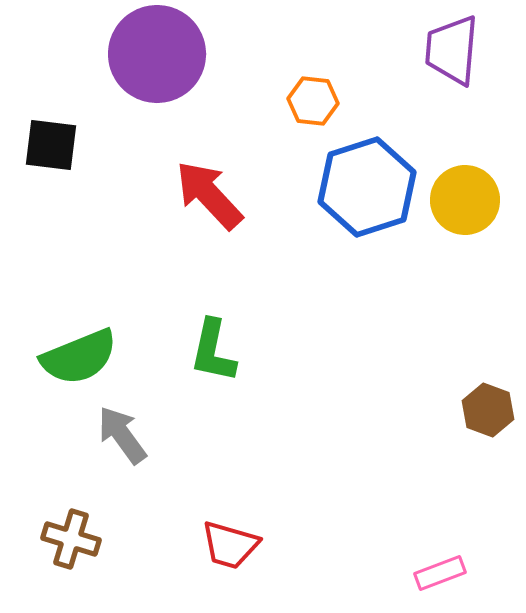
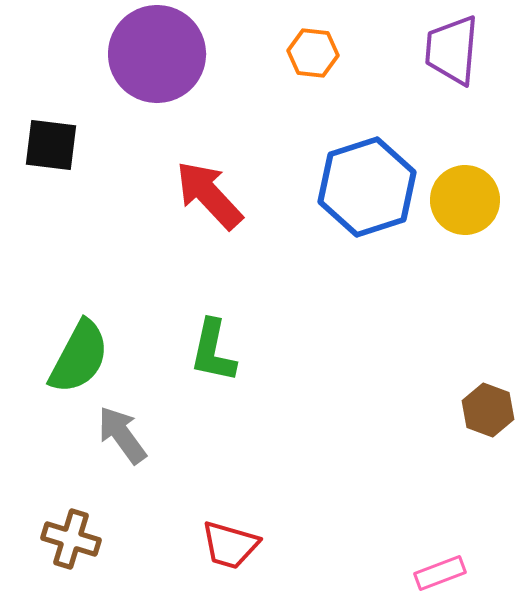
orange hexagon: moved 48 px up
green semicircle: rotated 40 degrees counterclockwise
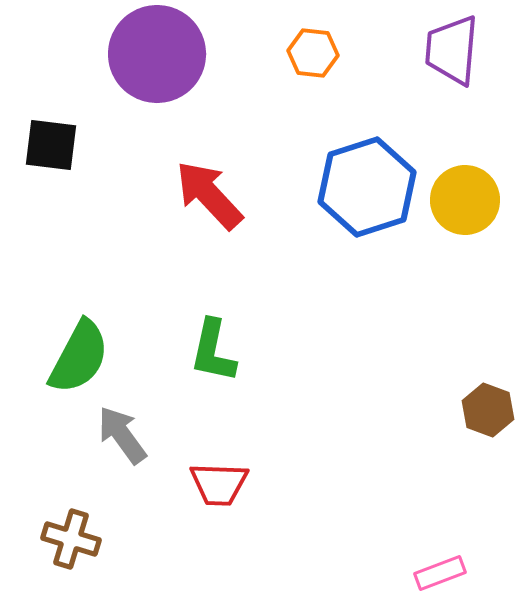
red trapezoid: moved 11 px left, 61 px up; rotated 14 degrees counterclockwise
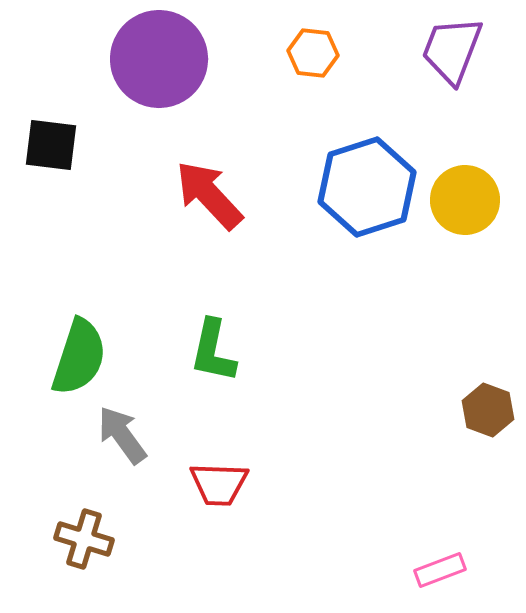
purple trapezoid: rotated 16 degrees clockwise
purple circle: moved 2 px right, 5 px down
green semicircle: rotated 10 degrees counterclockwise
brown cross: moved 13 px right
pink rectangle: moved 3 px up
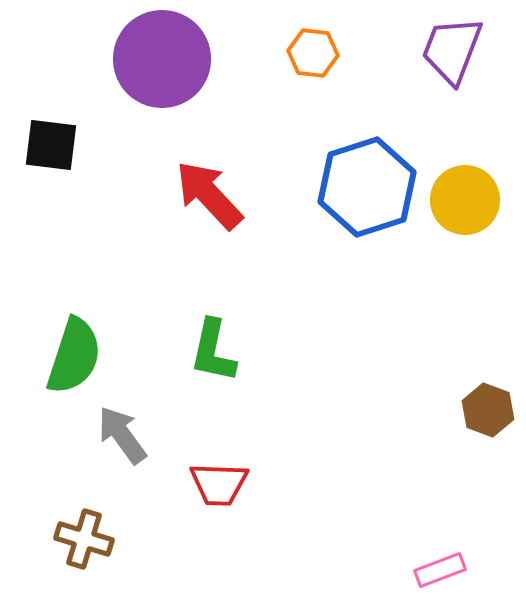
purple circle: moved 3 px right
green semicircle: moved 5 px left, 1 px up
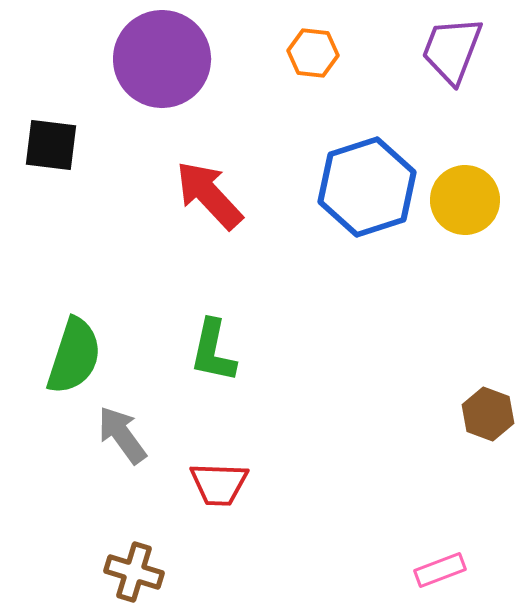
brown hexagon: moved 4 px down
brown cross: moved 50 px right, 33 px down
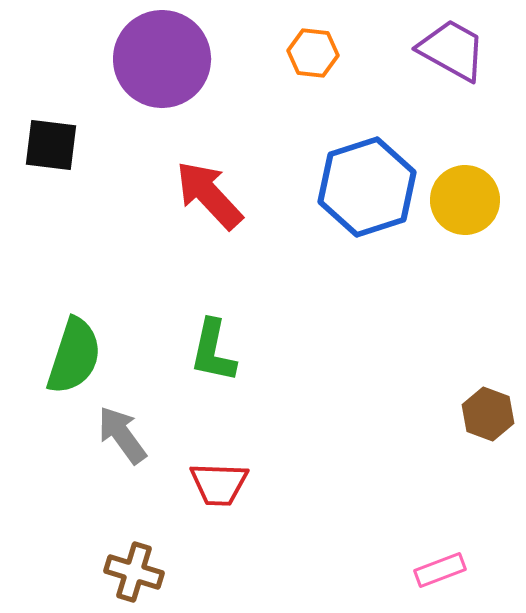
purple trapezoid: rotated 98 degrees clockwise
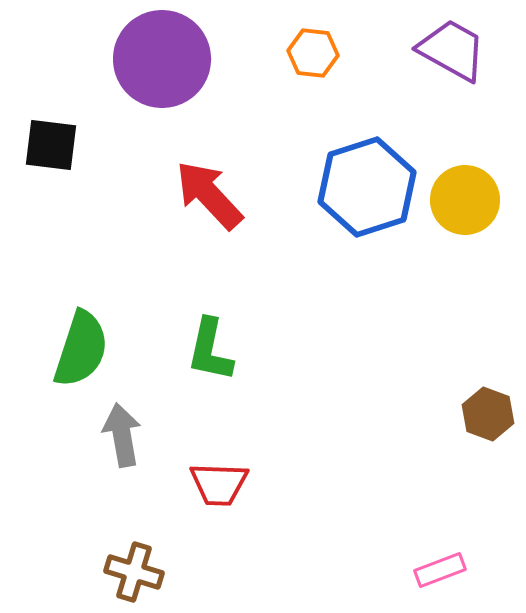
green L-shape: moved 3 px left, 1 px up
green semicircle: moved 7 px right, 7 px up
gray arrow: rotated 26 degrees clockwise
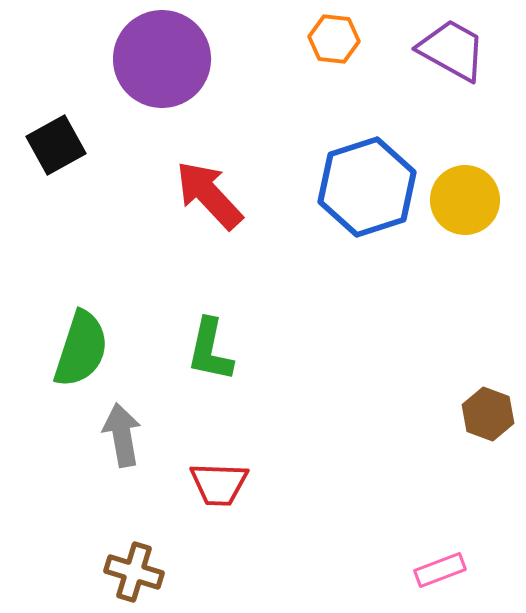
orange hexagon: moved 21 px right, 14 px up
black square: moved 5 px right; rotated 36 degrees counterclockwise
